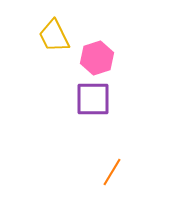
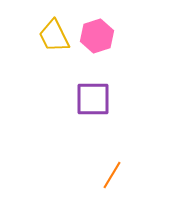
pink hexagon: moved 22 px up
orange line: moved 3 px down
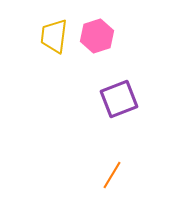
yellow trapezoid: rotated 33 degrees clockwise
purple square: moved 26 px right; rotated 21 degrees counterclockwise
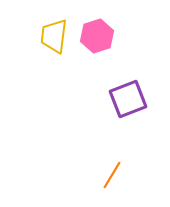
purple square: moved 9 px right
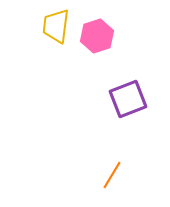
yellow trapezoid: moved 2 px right, 10 px up
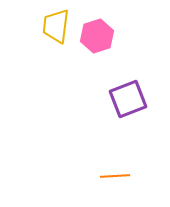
orange line: moved 3 px right, 1 px down; rotated 56 degrees clockwise
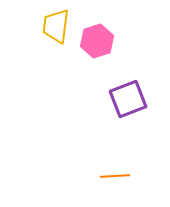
pink hexagon: moved 5 px down
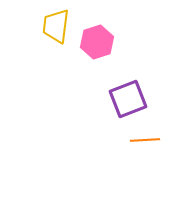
pink hexagon: moved 1 px down
orange line: moved 30 px right, 36 px up
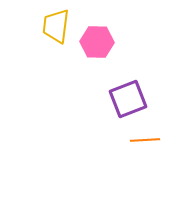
pink hexagon: rotated 20 degrees clockwise
